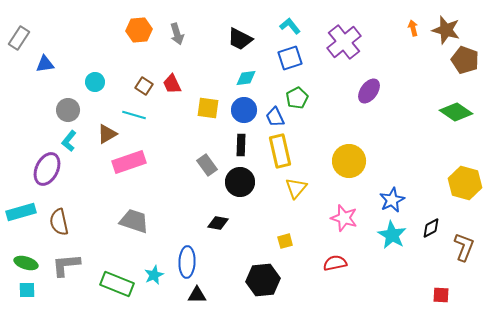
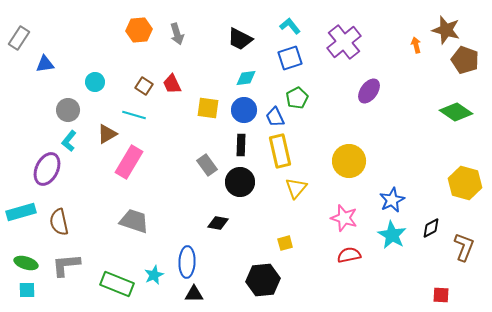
orange arrow at (413, 28): moved 3 px right, 17 px down
pink rectangle at (129, 162): rotated 40 degrees counterclockwise
yellow square at (285, 241): moved 2 px down
red semicircle at (335, 263): moved 14 px right, 8 px up
black triangle at (197, 295): moved 3 px left, 1 px up
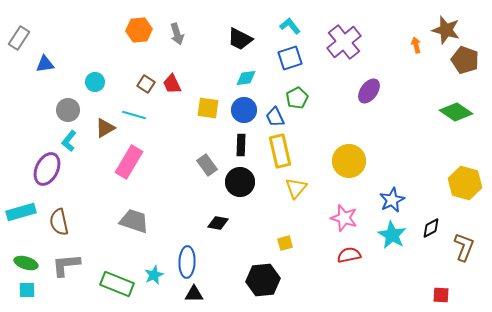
brown square at (144, 86): moved 2 px right, 2 px up
brown triangle at (107, 134): moved 2 px left, 6 px up
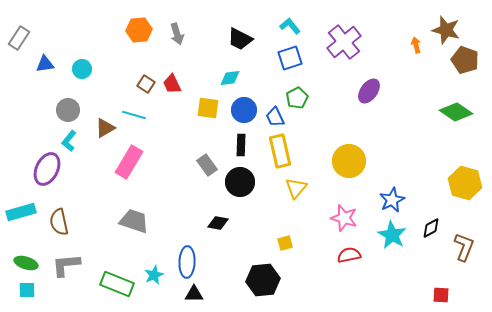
cyan diamond at (246, 78): moved 16 px left
cyan circle at (95, 82): moved 13 px left, 13 px up
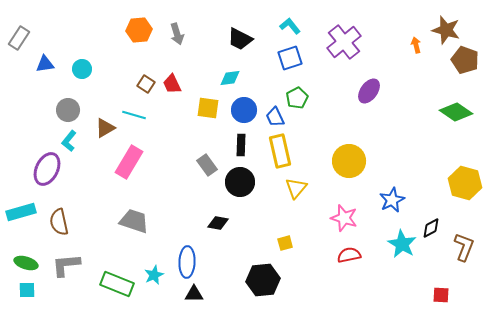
cyan star at (392, 235): moved 10 px right, 9 px down
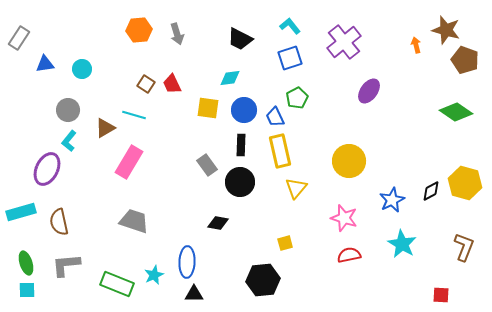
black diamond at (431, 228): moved 37 px up
green ellipse at (26, 263): rotated 55 degrees clockwise
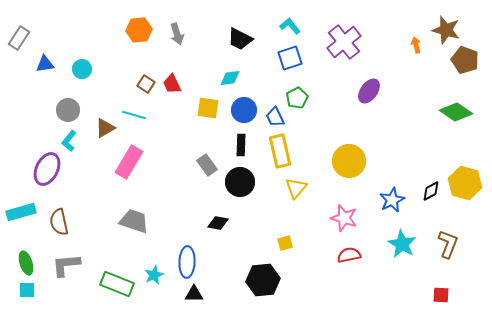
brown L-shape at (464, 247): moved 16 px left, 3 px up
